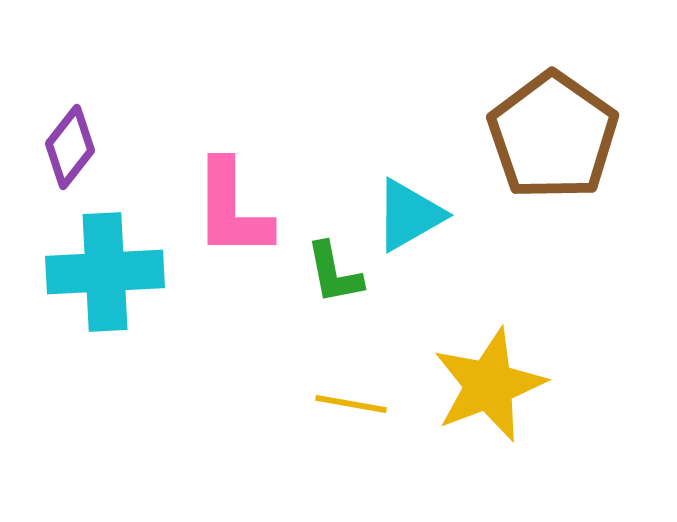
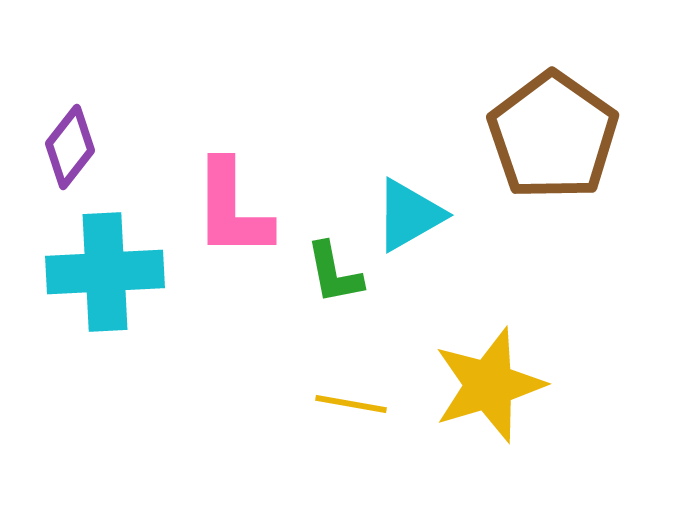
yellow star: rotated 4 degrees clockwise
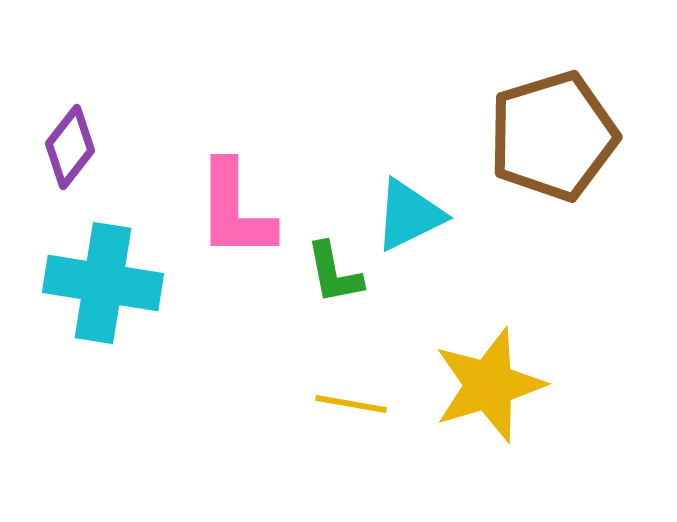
brown pentagon: rotated 20 degrees clockwise
pink L-shape: moved 3 px right, 1 px down
cyan triangle: rotated 4 degrees clockwise
cyan cross: moved 2 px left, 11 px down; rotated 12 degrees clockwise
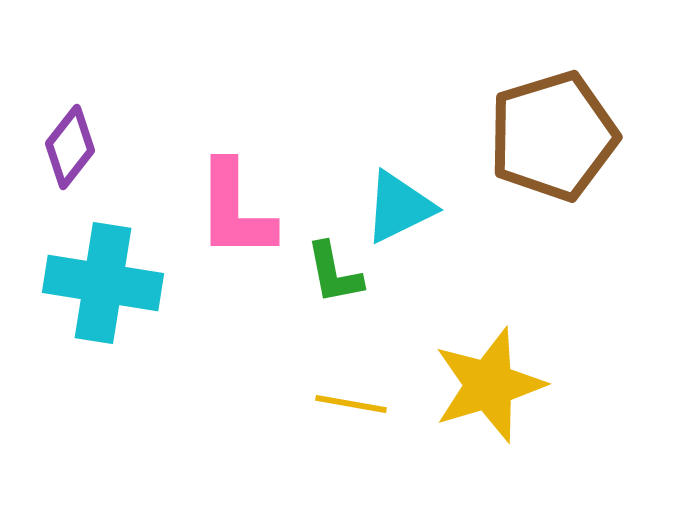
cyan triangle: moved 10 px left, 8 px up
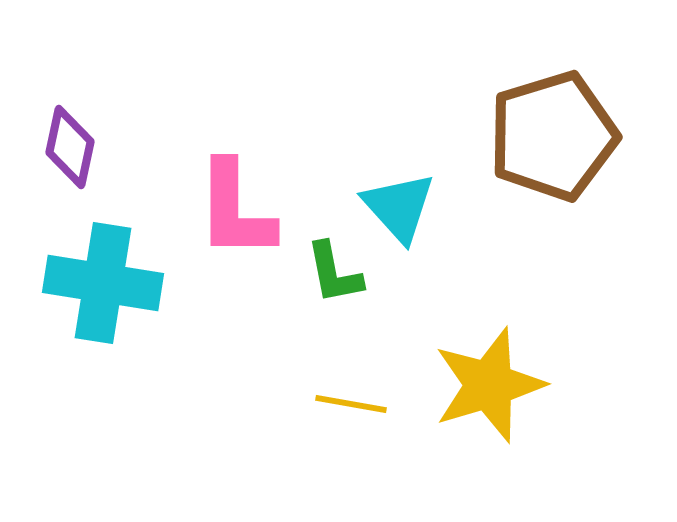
purple diamond: rotated 26 degrees counterclockwise
cyan triangle: rotated 46 degrees counterclockwise
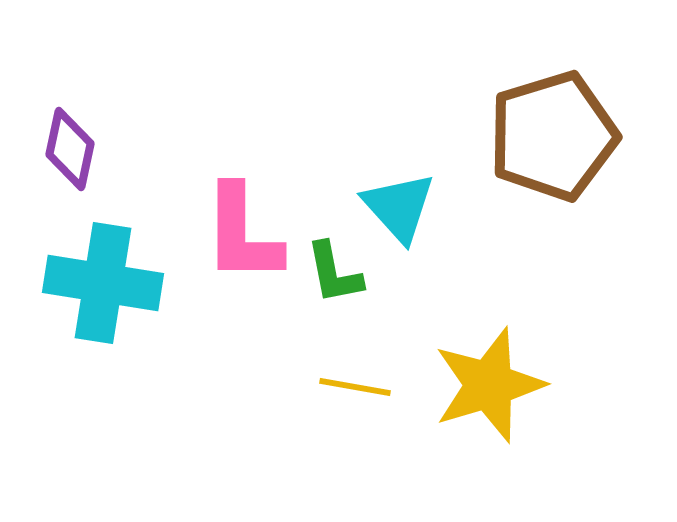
purple diamond: moved 2 px down
pink L-shape: moved 7 px right, 24 px down
yellow line: moved 4 px right, 17 px up
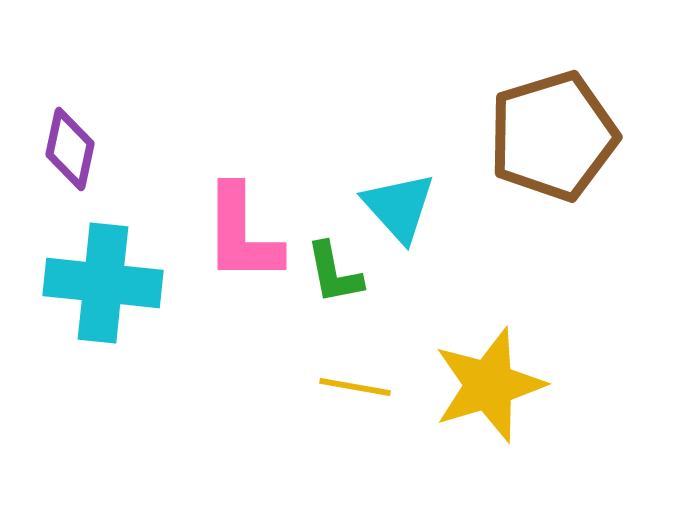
cyan cross: rotated 3 degrees counterclockwise
